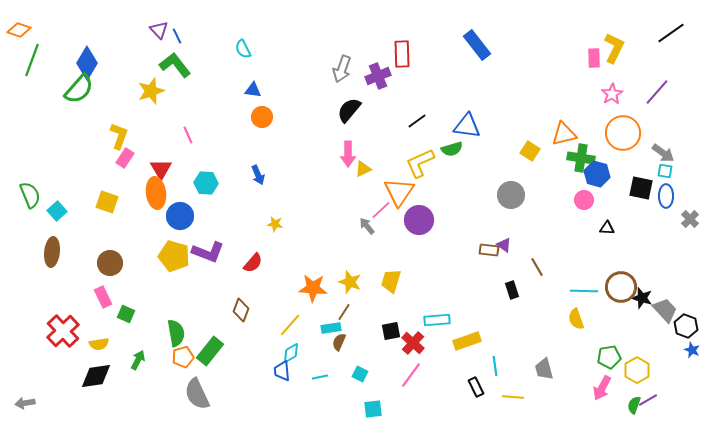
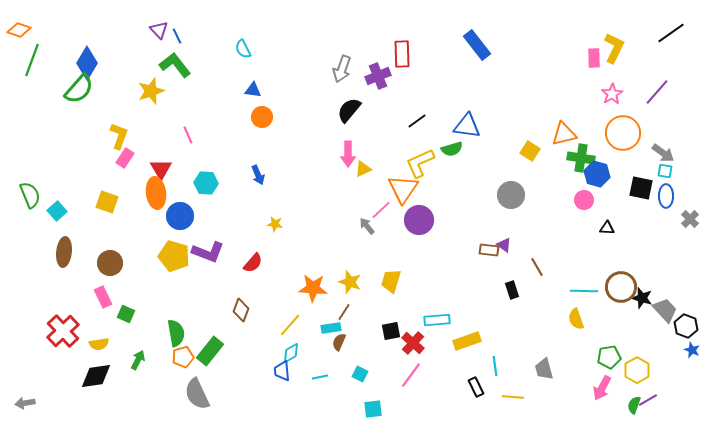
orange triangle at (399, 192): moved 4 px right, 3 px up
brown ellipse at (52, 252): moved 12 px right
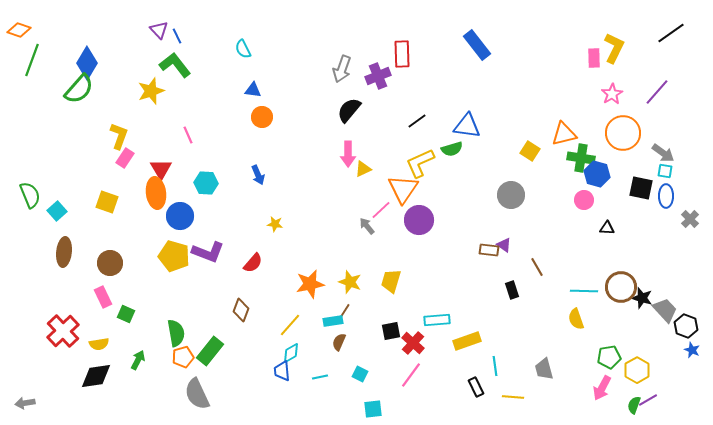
orange star at (313, 288): moved 3 px left, 4 px up; rotated 16 degrees counterclockwise
cyan rectangle at (331, 328): moved 2 px right, 7 px up
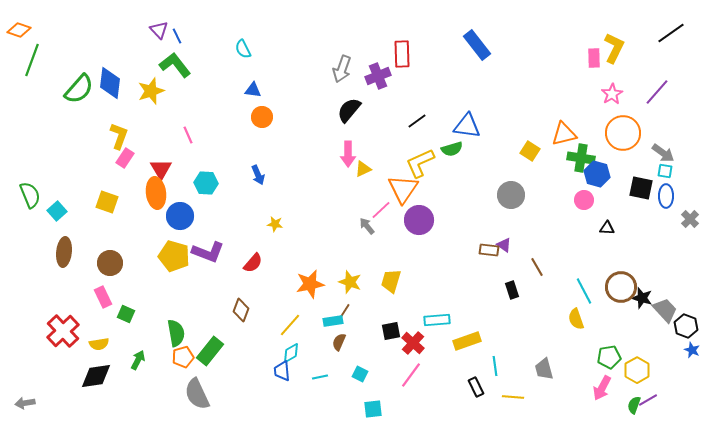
blue diamond at (87, 63): moved 23 px right, 20 px down; rotated 24 degrees counterclockwise
cyan line at (584, 291): rotated 60 degrees clockwise
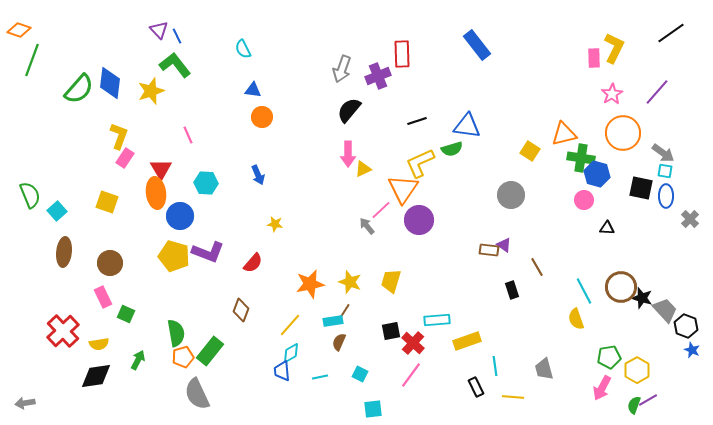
black line at (417, 121): rotated 18 degrees clockwise
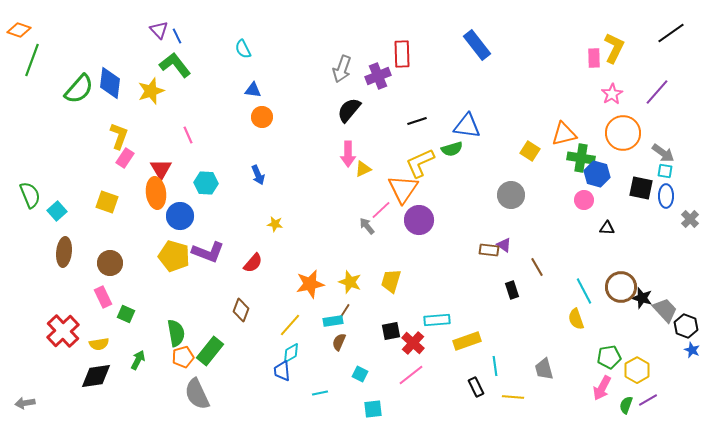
pink line at (411, 375): rotated 16 degrees clockwise
cyan line at (320, 377): moved 16 px down
green semicircle at (634, 405): moved 8 px left
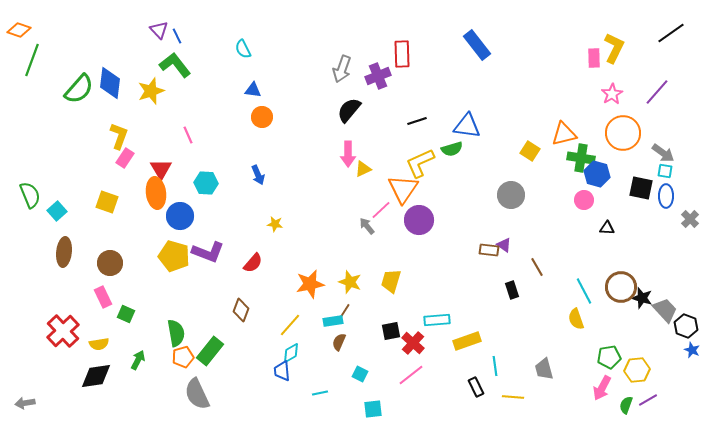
yellow hexagon at (637, 370): rotated 25 degrees clockwise
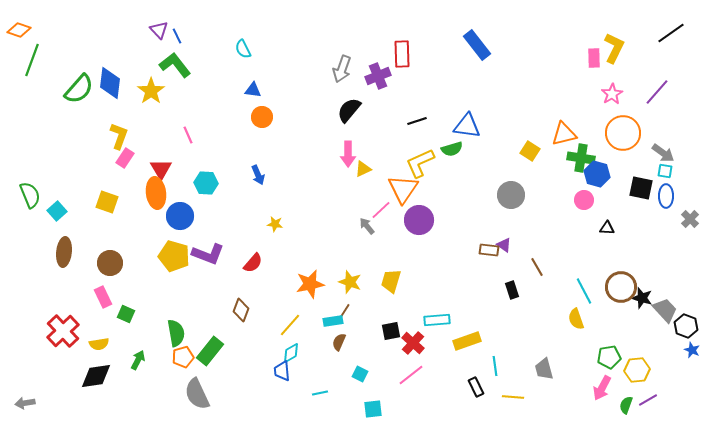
yellow star at (151, 91): rotated 16 degrees counterclockwise
purple L-shape at (208, 252): moved 2 px down
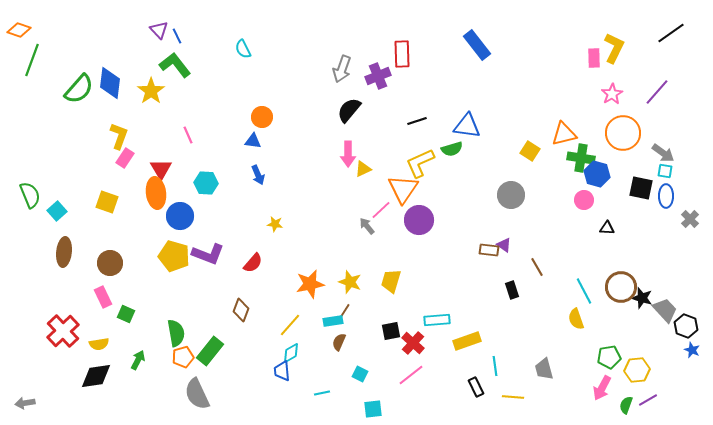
blue triangle at (253, 90): moved 51 px down
cyan line at (320, 393): moved 2 px right
